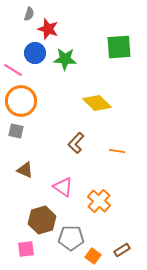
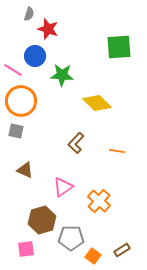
blue circle: moved 3 px down
green star: moved 3 px left, 16 px down
pink triangle: rotated 50 degrees clockwise
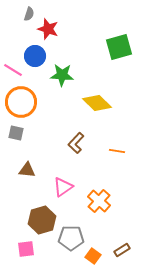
green square: rotated 12 degrees counterclockwise
orange circle: moved 1 px down
gray square: moved 2 px down
brown triangle: moved 2 px right; rotated 18 degrees counterclockwise
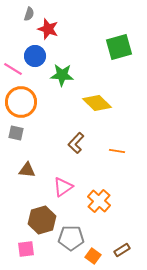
pink line: moved 1 px up
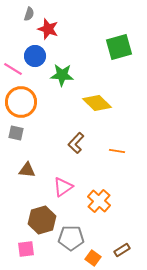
orange square: moved 2 px down
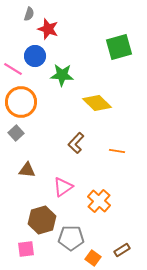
gray square: rotated 35 degrees clockwise
